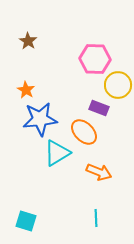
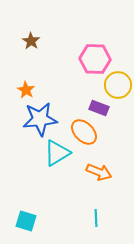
brown star: moved 3 px right
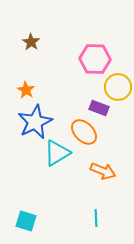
brown star: moved 1 px down
yellow circle: moved 2 px down
blue star: moved 5 px left, 3 px down; rotated 20 degrees counterclockwise
orange arrow: moved 4 px right, 1 px up
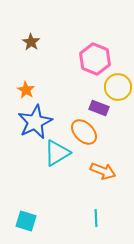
pink hexagon: rotated 20 degrees clockwise
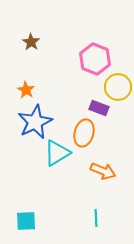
orange ellipse: moved 1 px down; rotated 60 degrees clockwise
cyan square: rotated 20 degrees counterclockwise
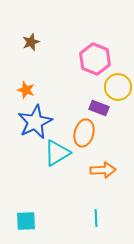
brown star: rotated 18 degrees clockwise
orange star: rotated 12 degrees counterclockwise
orange arrow: moved 1 px up; rotated 25 degrees counterclockwise
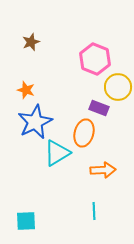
cyan line: moved 2 px left, 7 px up
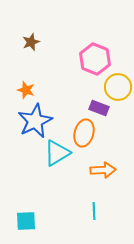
blue star: moved 1 px up
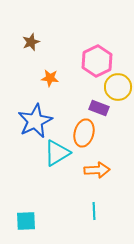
pink hexagon: moved 2 px right, 2 px down; rotated 12 degrees clockwise
orange star: moved 24 px right, 12 px up; rotated 12 degrees counterclockwise
orange arrow: moved 6 px left
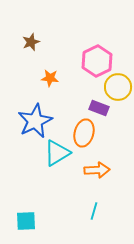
cyan line: rotated 18 degrees clockwise
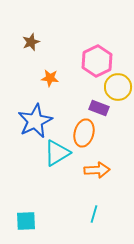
cyan line: moved 3 px down
